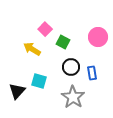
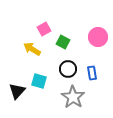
pink square: moved 1 px left; rotated 16 degrees clockwise
black circle: moved 3 px left, 2 px down
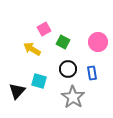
pink circle: moved 5 px down
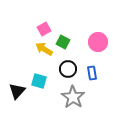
yellow arrow: moved 12 px right
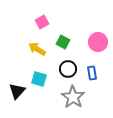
pink square: moved 2 px left, 7 px up
yellow arrow: moved 7 px left
cyan square: moved 2 px up
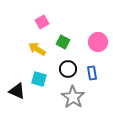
black triangle: rotated 48 degrees counterclockwise
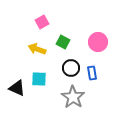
yellow arrow: rotated 12 degrees counterclockwise
black circle: moved 3 px right, 1 px up
cyan square: rotated 14 degrees counterclockwise
black triangle: moved 3 px up
